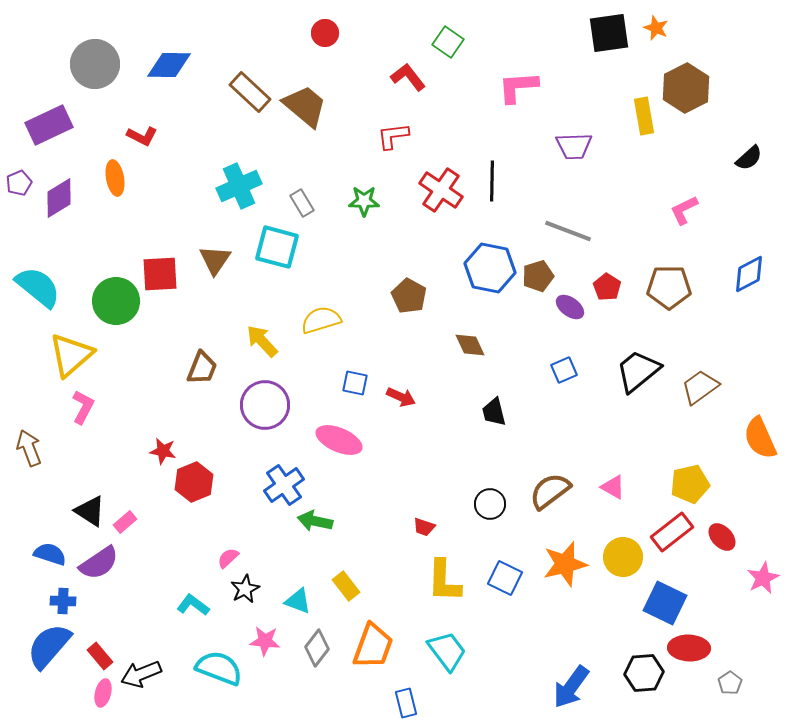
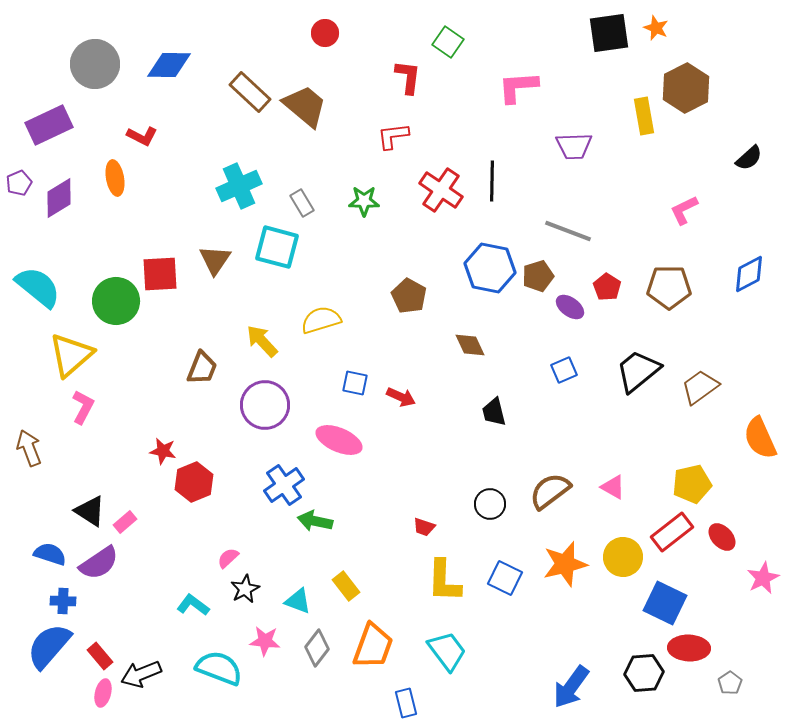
red L-shape at (408, 77): rotated 45 degrees clockwise
yellow pentagon at (690, 484): moved 2 px right
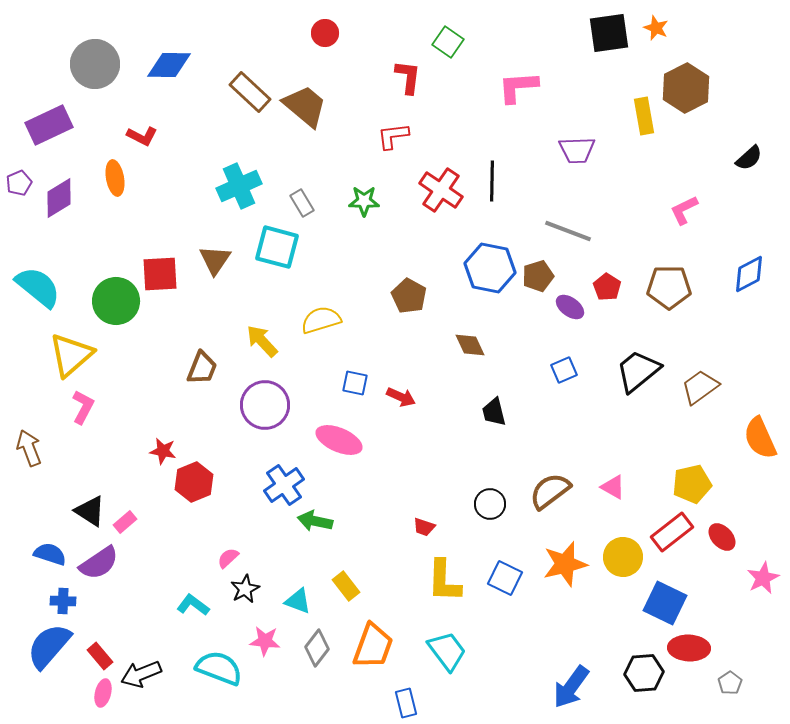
purple trapezoid at (574, 146): moved 3 px right, 4 px down
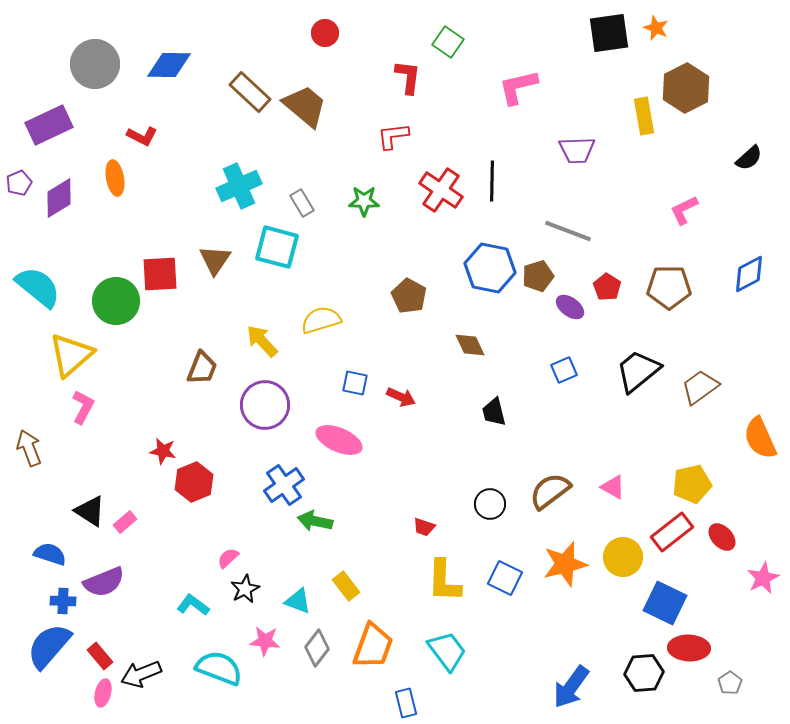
pink L-shape at (518, 87): rotated 9 degrees counterclockwise
purple semicircle at (99, 563): moved 5 px right, 19 px down; rotated 12 degrees clockwise
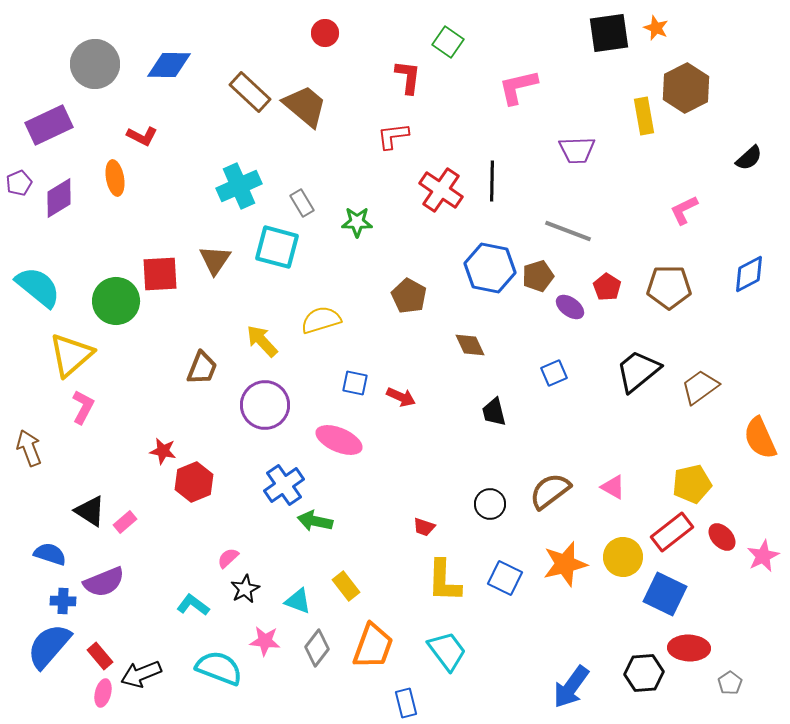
green star at (364, 201): moved 7 px left, 21 px down
blue square at (564, 370): moved 10 px left, 3 px down
pink star at (763, 578): moved 22 px up
blue square at (665, 603): moved 9 px up
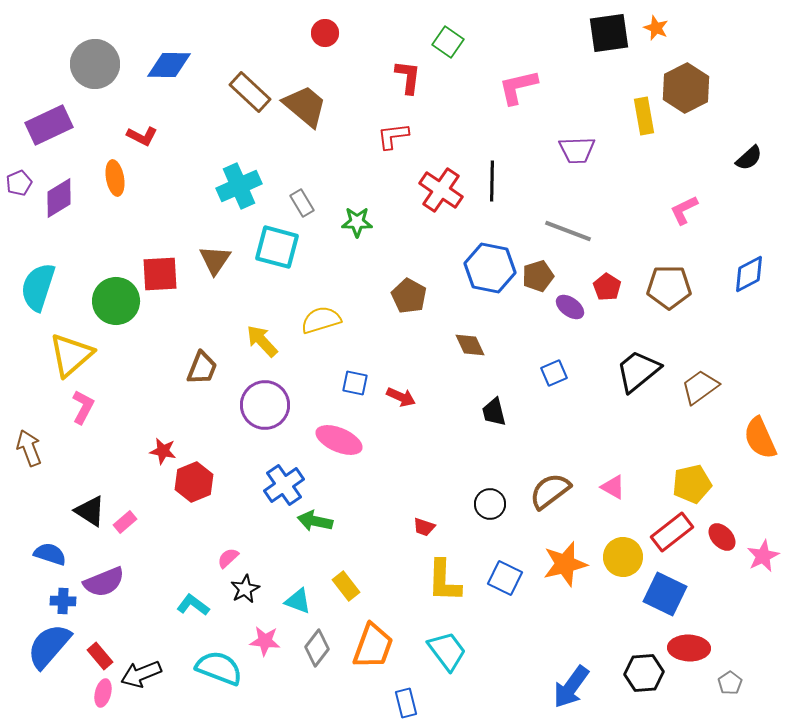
cyan semicircle at (38, 287): rotated 111 degrees counterclockwise
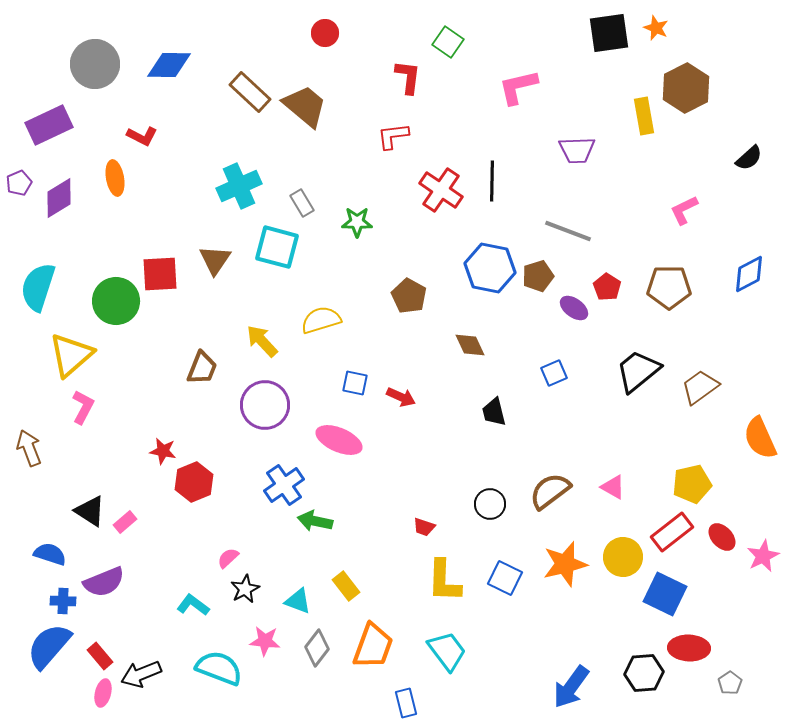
purple ellipse at (570, 307): moved 4 px right, 1 px down
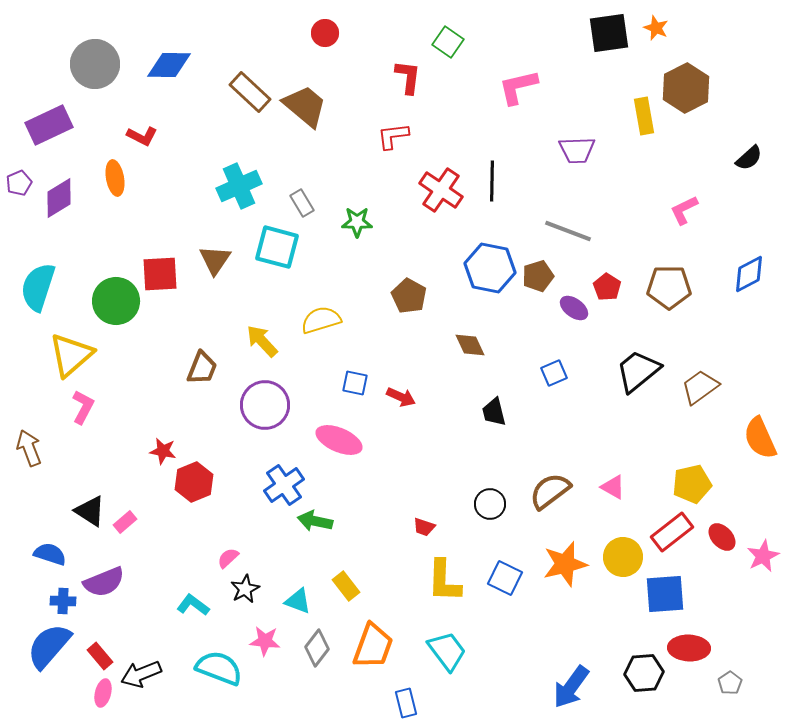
blue square at (665, 594): rotated 30 degrees counterclockwise
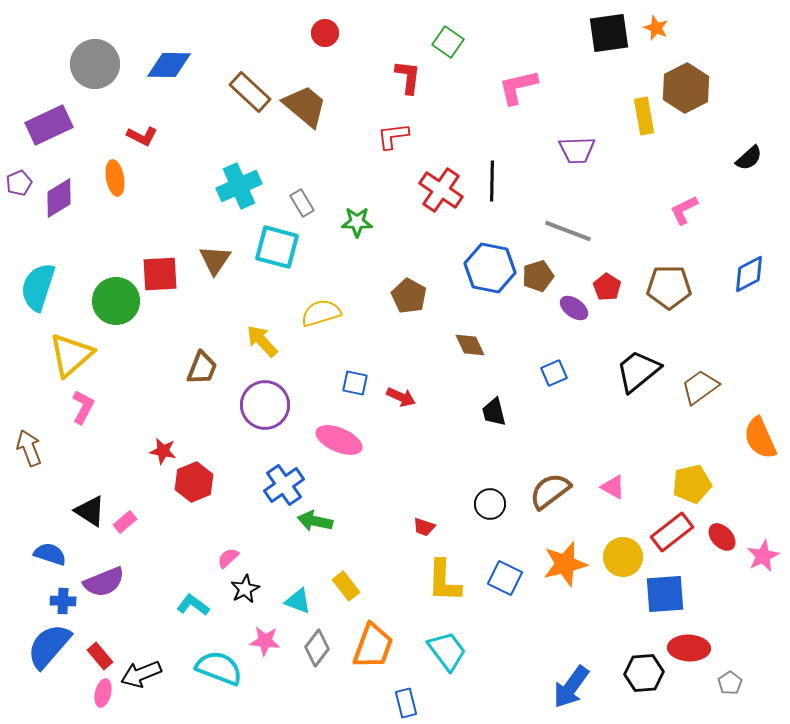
yellow semicircle at (321, 320): moved 7 px up
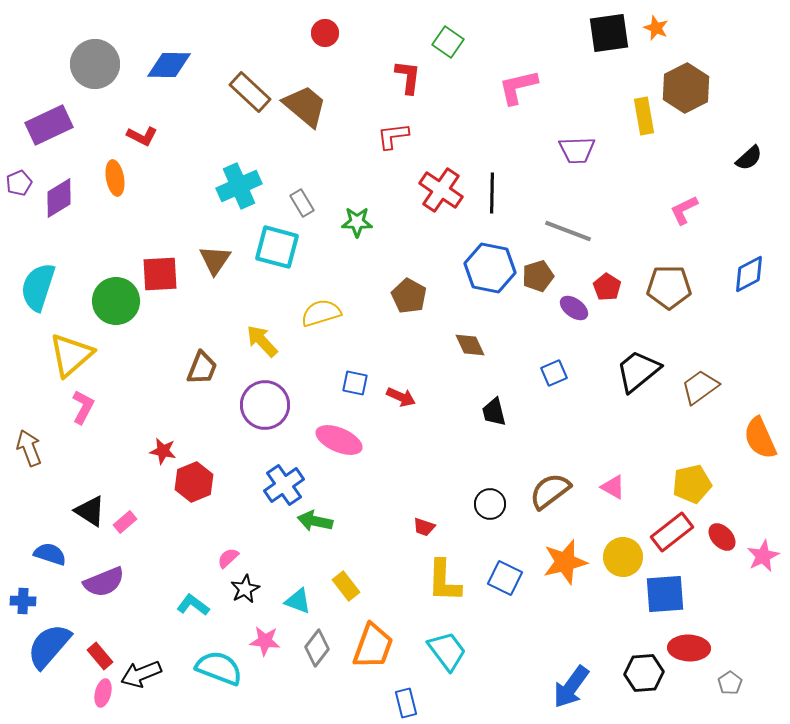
black line at (492, 181): moved 12 px down
orange star at (565, 564): moved 2 px up
blue cross at (63, 601): moved 40 px left
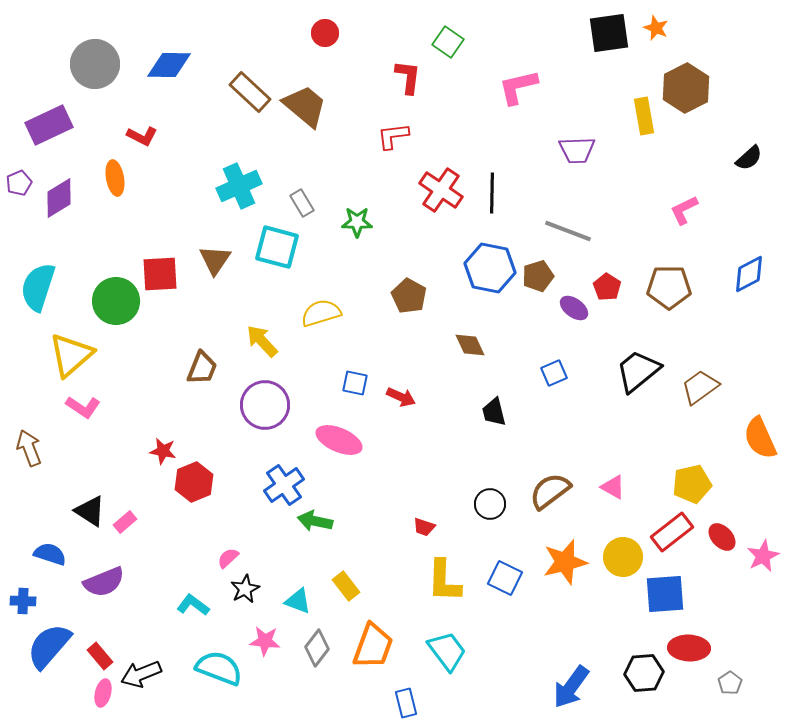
pink L-shape at (83, 407): rotated 96 degrees clockwise
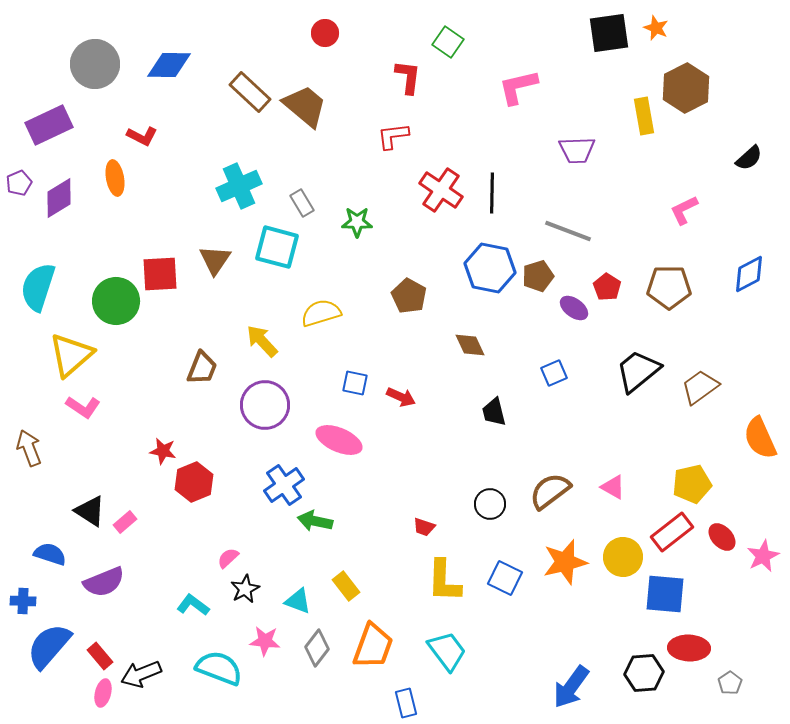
blue square at (665, 594): rotated 9 degrees clockwise
